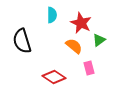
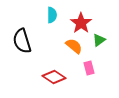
red star: rotated 10 degrees clockwise
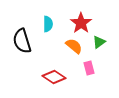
cyan semicircle: moved 4 px left, 9 px down
green triangle: moved 2 px down
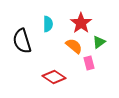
pink rectangle: moved 5 px up
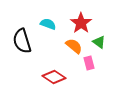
cyan semicircle: rotated 70 degrees counterclockwise
green triangle: rotated 48 degrees counterclockwise
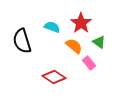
cyan semicircle: moved 4 px right, 3 px down
pink rectangle: rotated 24 degrees counterclockwise
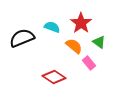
black semicircle: moved 3 px up; rotated 85 degrees clockwise
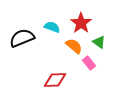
red diamond: moved 1 px right, 3 px down; rotated 35 degrees counterclockwise
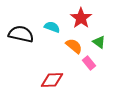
red star: moved 5 px up
black semicircle: moved 1 px left, 4 px up; rotated 35 degrees clockwise
red diamond: moved 3 px left
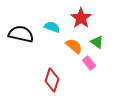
green triangle: moved 2 px left
red diamond: rotated 70 degrees counterclockwise
